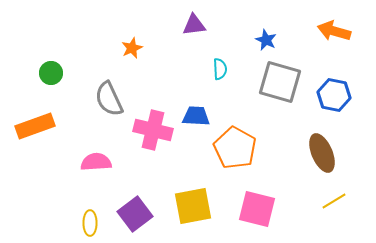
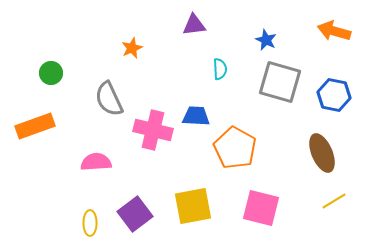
pink square: moved 4 px right, 1 px up
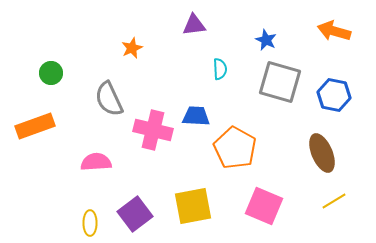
pink square: moved 3 px right, 2 px up; rotated 9 degrees clockwise
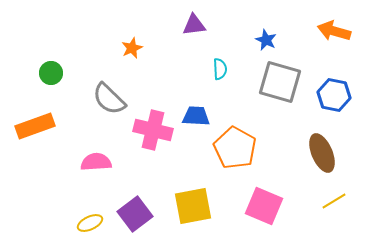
gray semicircle: rotated 21 degrees counterclockwise
yellow ellipse: rotated 65 degrees clockwise
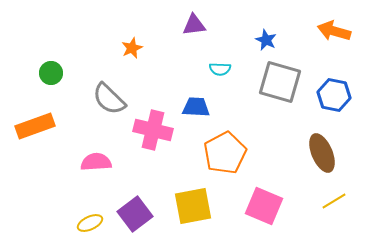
cyan semicircle: rotated 95 degrees clockwise
blue trapezoid: moved 9 px up
orange pentagon: moved 10 px left, 5 px down; rotated 15 degrees clockwise
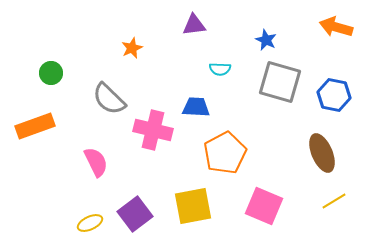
orange arrow: moved 2 px right, 4 px up
pink semicircle: rotated 68 degrees clockwise
